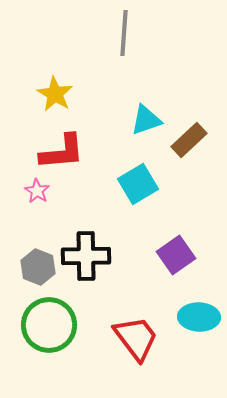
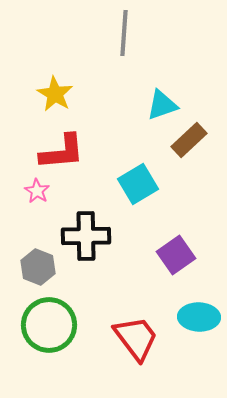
cyan triangle: moved 16 px right, 15 px up
black cross: moved 20 px up
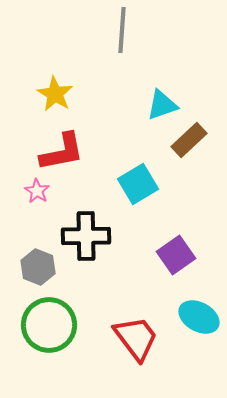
gray line: moved 2 px left, 3 px up
red L-shape: rotated 6 degrees counterclockwise
cyan ellipse: rotated 27 degrees clockwise
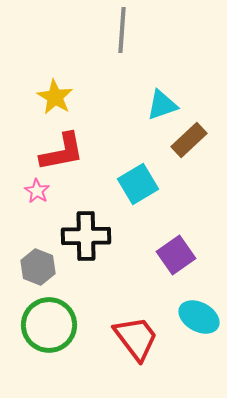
yellow star: moved 3 px down
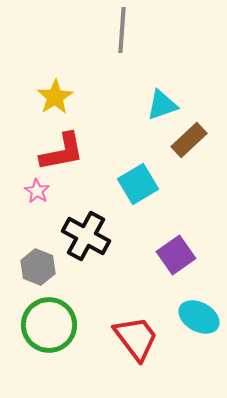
yellow star: rotated 9 degrees clockwise
black cross: rotated 30 degrees clockwise
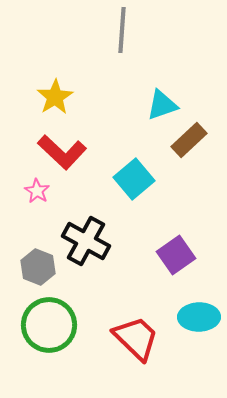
red L-shape: rotated 54 degrees clockwise
cyan square: moved 4 px left, 5 px up; rotated 9 degrees counterclockwise
black cross: moved 5 px down
cyan ellipse: rotated 30 degrees counterclockwise
red trapezoid: rotated 9 degrees counterclockwise
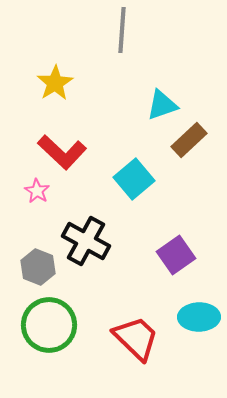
yellow star: moved 14 px up
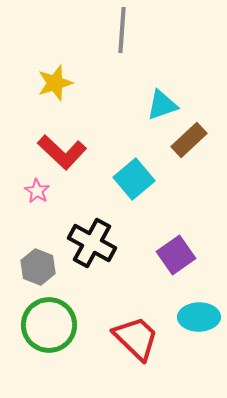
yellow star: rotated 15 degrees clockwise
black cross: moved 6 px right, 2 px down
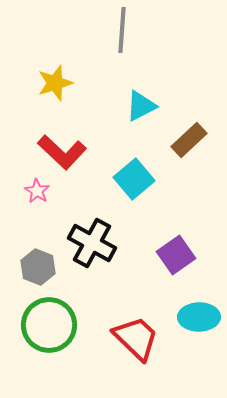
cyan triangle: moved 21 px left, 1 px down; rotated 8 degrees counterclockwise
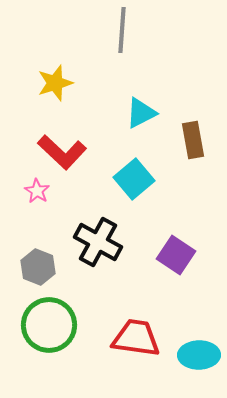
cyan triangle: moved 7 px down
brown rectangle: moved 4 px right; rotated 57 degrees counterclockwise
black cross: moved 6 px right, 1 px up
purple square: rotated 21 degrees counterclockwise
cyan ellipse: moved 38 px down
red trapezoid: rotated 36 degrees counterclockwise
